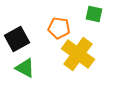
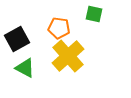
yellow cross: moved 10 px left, 2 px down; rotated 12 degrees clockwise
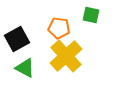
green square: moved 3 px left, 1 px down
yellow cross: moved 2 px left
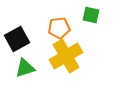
orange pentagon: rotated 15 degrees counterclockwise
yellow cross: rotated 12 degrees clockwise
green triangle: rotated 45 degrees counterclockwise
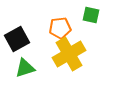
orange pentagon: moved 1 px right
yellow cross: moved 3 px right, 2 px up
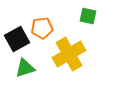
green square: moved 3 px left, 1 px down
orange pentagon: moved 18 px left
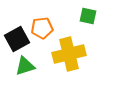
yellow cross: rotated 16 degrees clockwise
green triangle: moved 2 px up
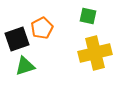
orange pentagon: rotated 20 degrees counterclockwise
black square: rotated 10 degrees clockwise
yellow cross: moved 26 px right, 1 px up
